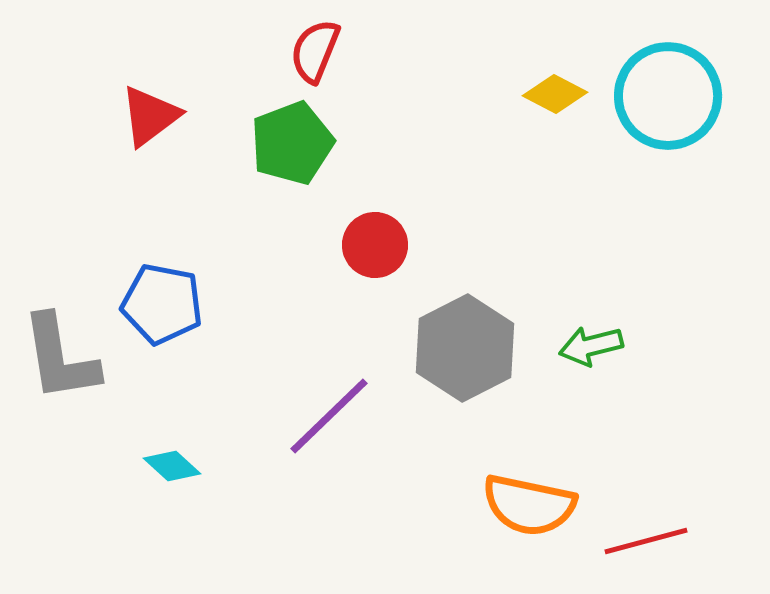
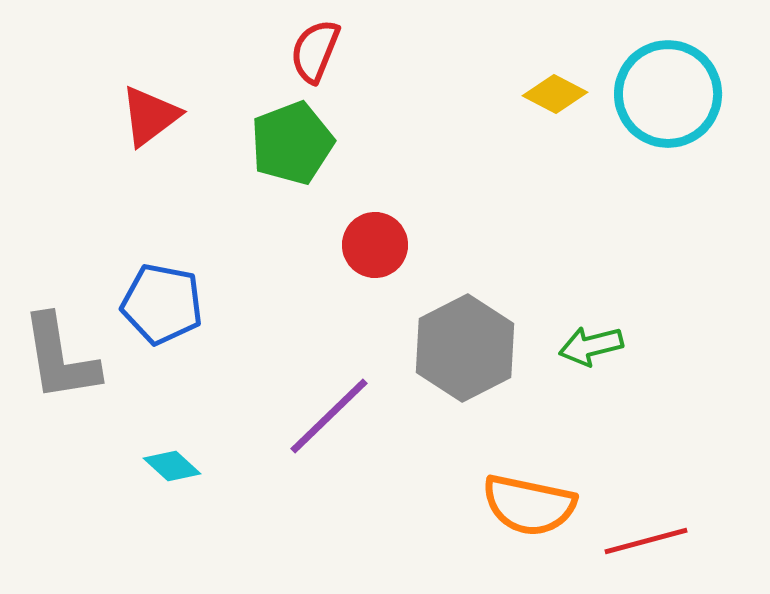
cyan circle: moved 2 px up
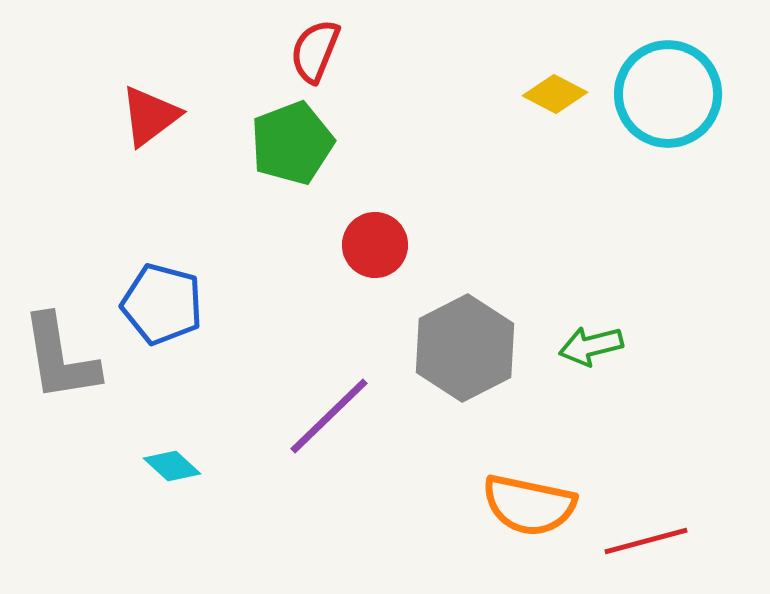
blue pentagon: rotated 4 degrees clockwise
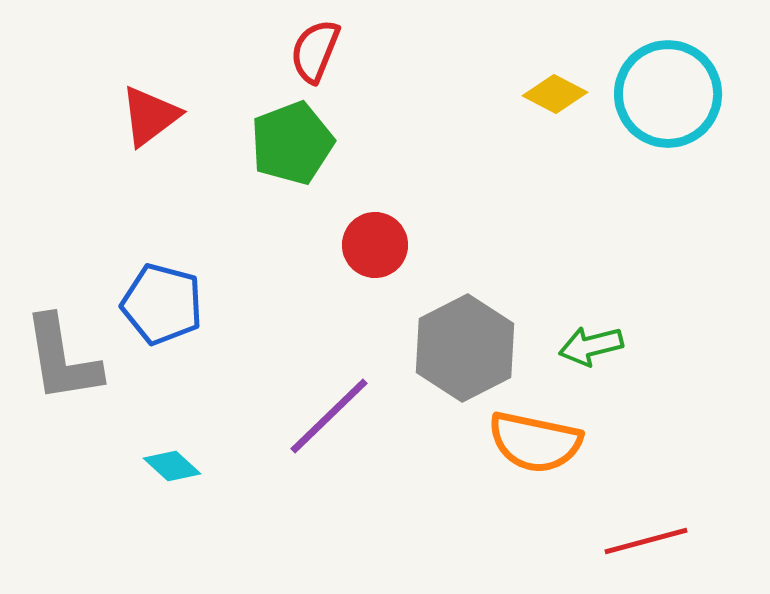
gray L-shape: moved 2 px right, 1 px down
orange semicircle: moved 6 px right, 63 px up
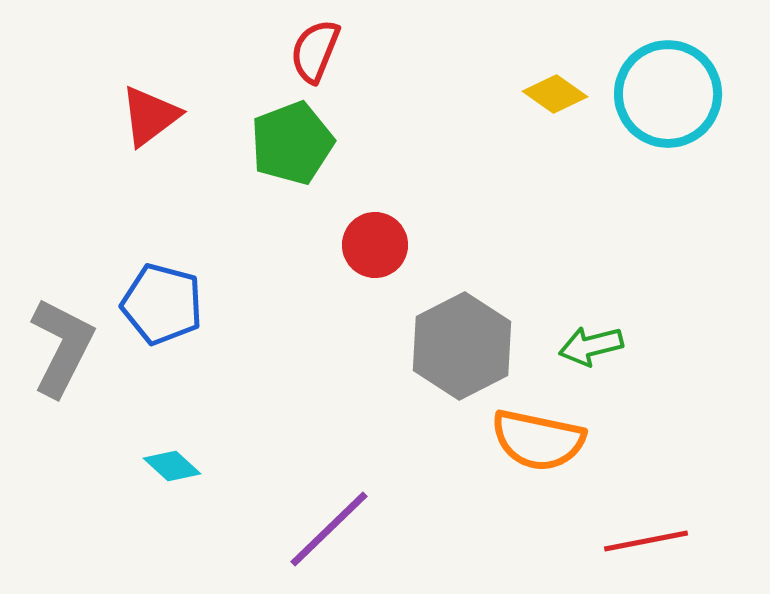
yellow diamond: rotated 8 degrees clockwise
gray hexagon: moved 3 px left, 2 px up
gray L-shape: moved 12 px up; rotated 144 degrees counterclockwise
purple line: moved 113 px down
orange semicircle: moved 3 px right, 2 px up
red line: rotated 4 degrees clockwise
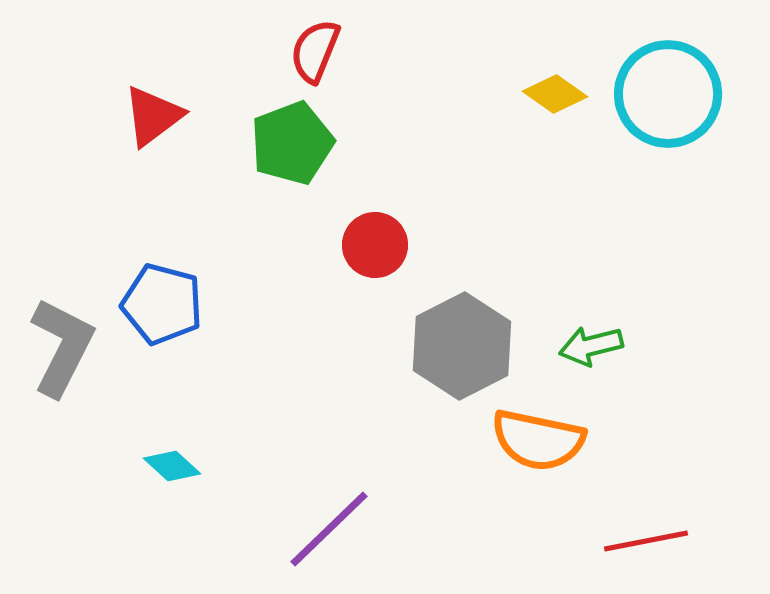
red triangle: moved 3 px right
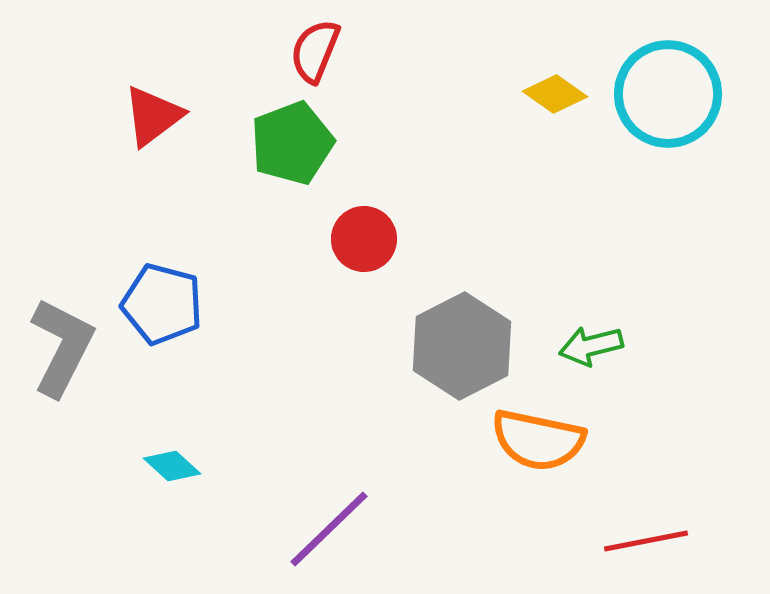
red circle: moved 11 px left, 6 px up
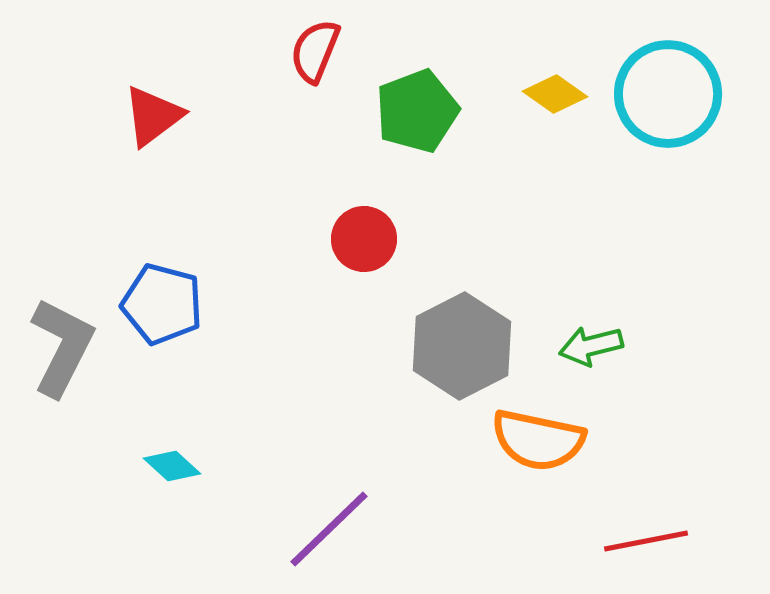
green pentagon: moved 125 px right, 32 px up
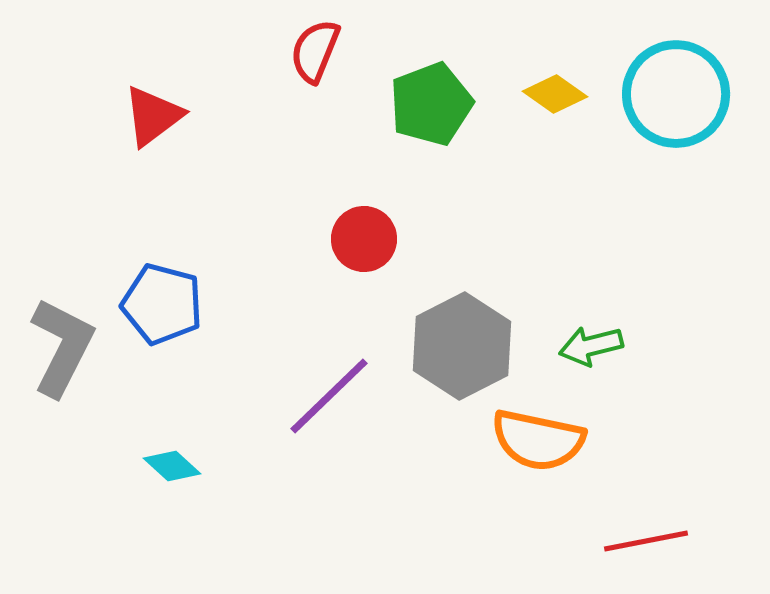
cyan circle: moved 8 px right
green pentagon: moved 14 px right, 7 px up
purple line: moved 133 px up
